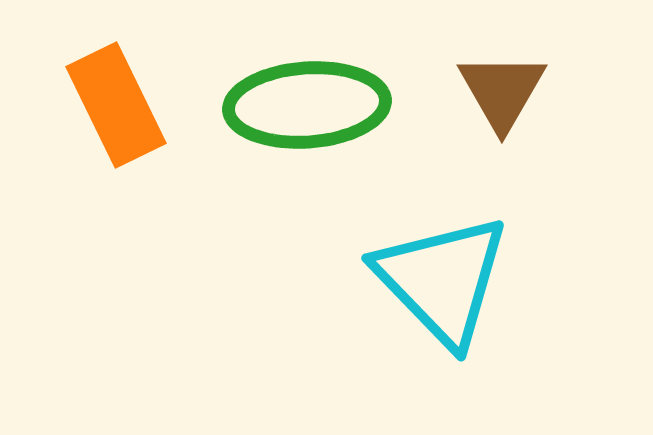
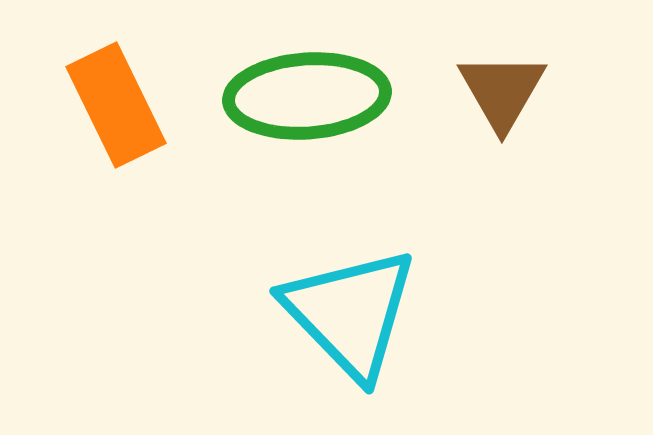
green ellipse: moved 9 px up
cyan triangle: moved 92 px left, 33 px down
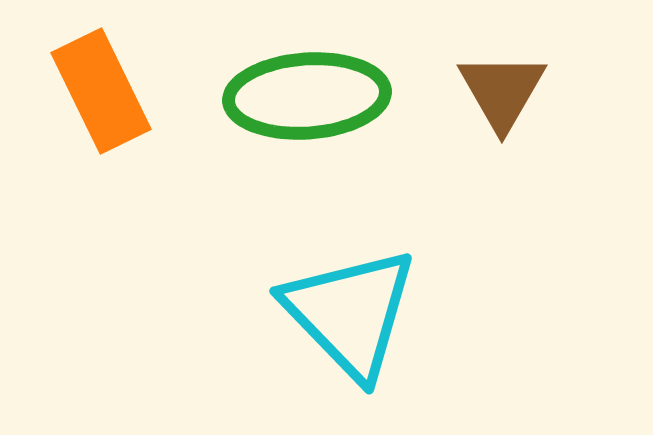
orange rectangle: moved 15 px left, 14 px up
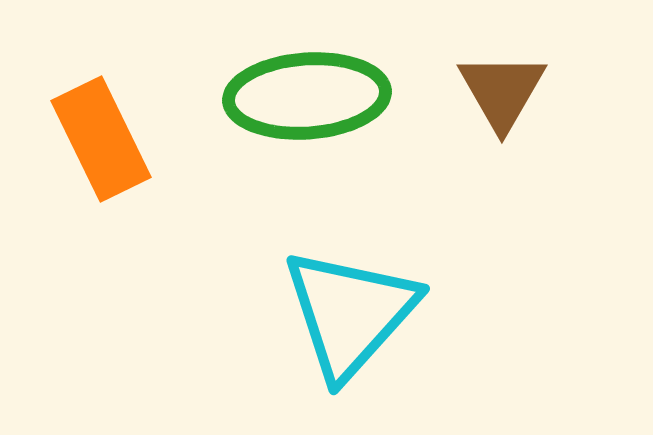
orange rectangle: moved 48 px down
cyan triangle: rotated 26 degrees clockwise
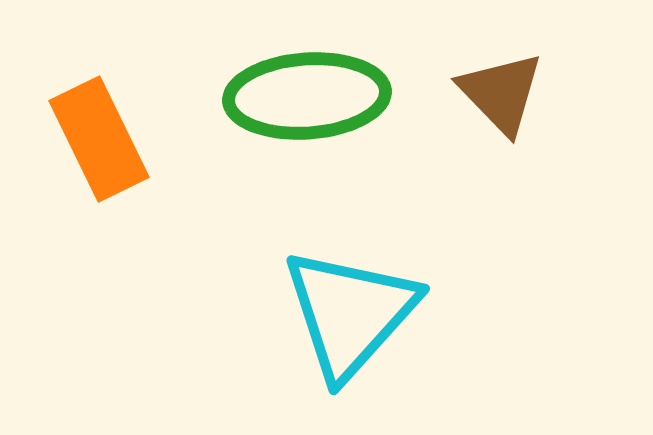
brown triangle: moved 1 px left, 2 px down; rotated 14 degrees counterclockwise
orange rectangle: moved 2 px left
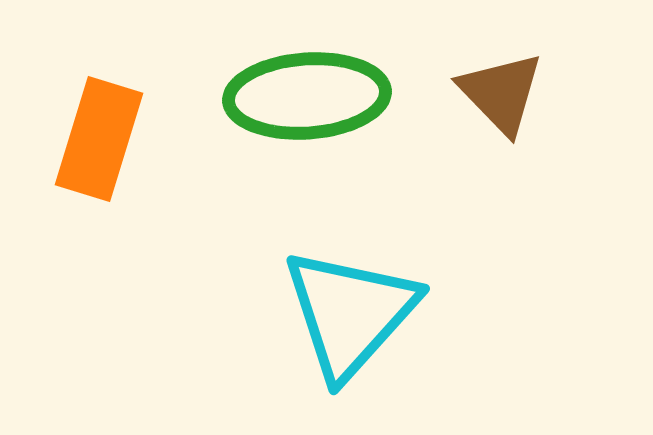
orange rectangle: rotated 43 degrees clockwise
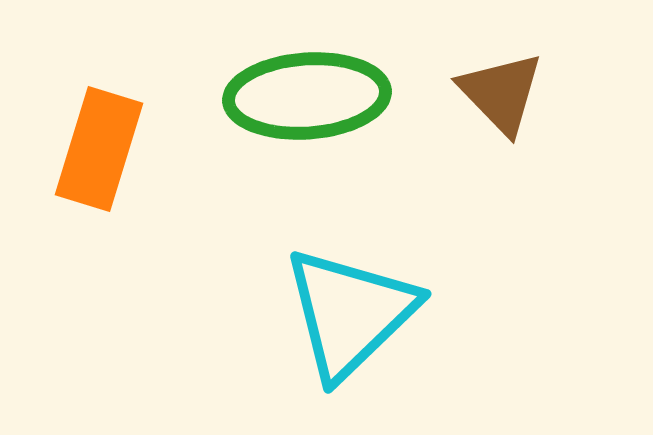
orange rectangle: moved 10 px down
cyan triangle: rotated 4 degrees clockwise
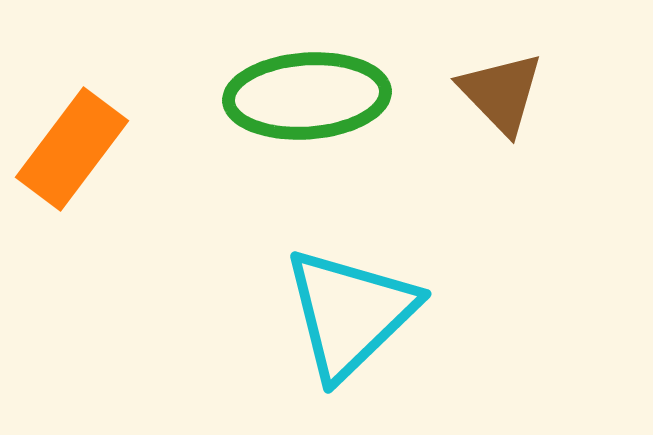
orange rectangle: moved 27 px left; rotated 20 degrees clockwise
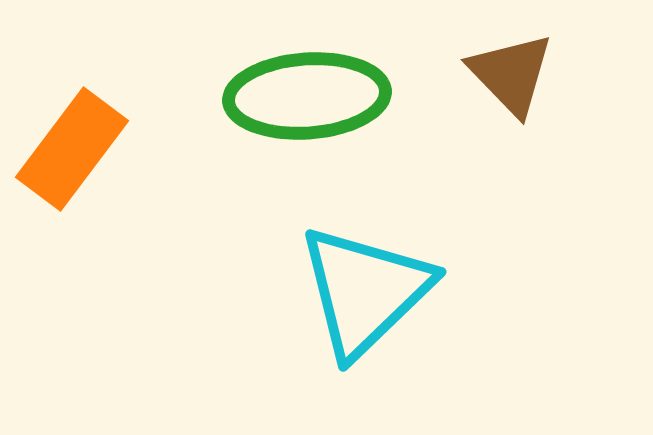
brown triangle: moved 10 px right, 19 px up
cyan triangle: moved 15 px right, 22 px up
